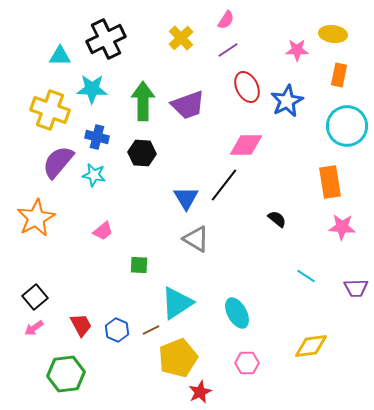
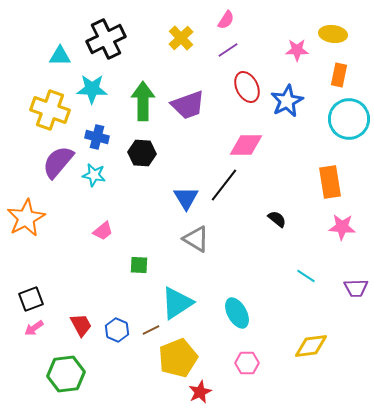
cyan circle at (347, 126): moved 2 px right, 7 px up
orange star at (36, 218): moved 10 px left
black square at (35, 297): moved 4 px left, 2 px down; rotated 20 degrees clockwise
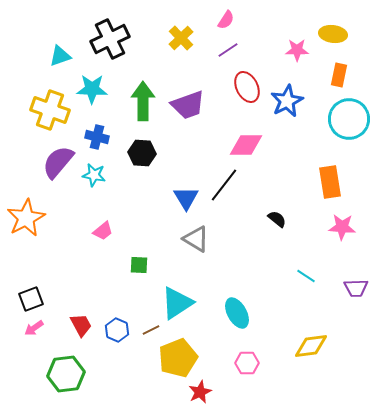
black cross at (106, 39): moved 4 px right
cyan triangle at (60, 56): rotated 20 degrees counterclockwise
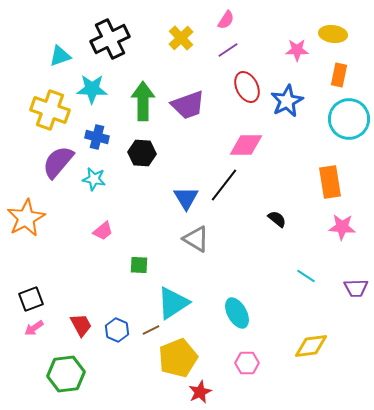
cyan star at (94, 175): moved 4 px down
cyan triangle at (177, 303): moved 4 px left
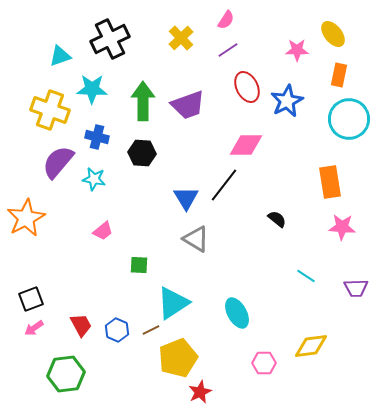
yellow ellipse at (333, 34): rotated 44 degrees clockwise
pink hexagon at (247, 363): moved 17 px right
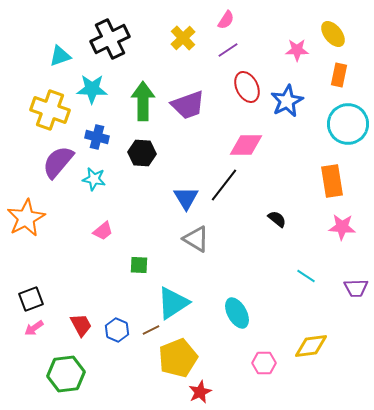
yellow cross at (181, 38): moved 2 px right
cyan circle at (349, 119): moved 1 px left, 5 px down
orange rectangle at (330, 182): moved 2 px right, 1 px up
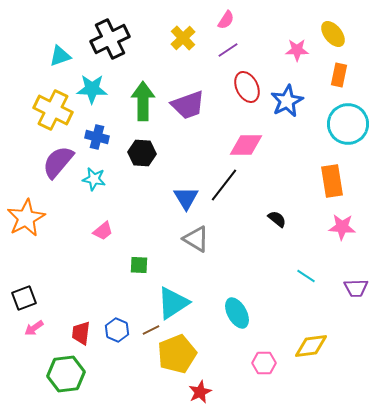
yellow cross at (50, 110): moved 3 px right; rotated 6 degrees clockwise
black square at (31, 299): moved 7 px left, 1 px up
red trapezoid at (81, 325): moved 8 px down; rotated 145 degrees counterclockwise
yellow pentagon at (178, 358): moved 1 px left, 4 px up
